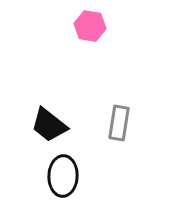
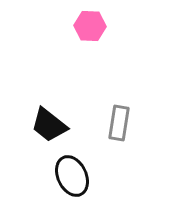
pink hexagon: rotated 8 degrees counterclockwise
black ellipse: moved 9 px right; rotated 27 degrees counterclockwise
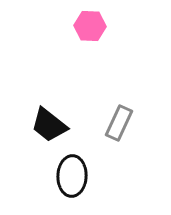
gray rectangle: rotated 16 degrees clockwise
black ellipse: rotated 27 degrees clockwise
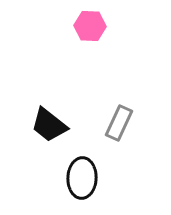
black ellipse: moved 10 px right, 2 px down
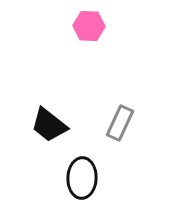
pink hexagon: moved 1 px left
gray rectangle: moved 1 px right
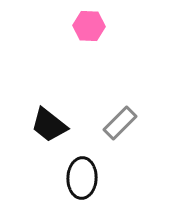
gray rectangle: rotated 20 degrees clockwise
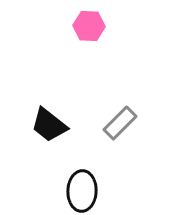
black ellipse: moved 13 px down
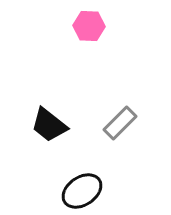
black ellipse: rotated 54 degrees clockwise
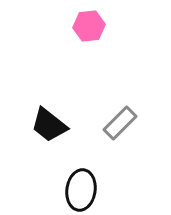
pink hexagon: rotated 8 degrees counterclockwise
black ellipse: moved 1 px left, 1 px up; rotated 48 degrees counterclockwise
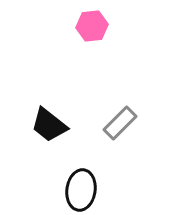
pink hexagon: moved 3 px right
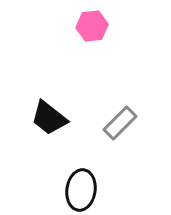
black trapezoid: moved 7 px up
